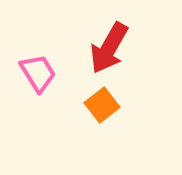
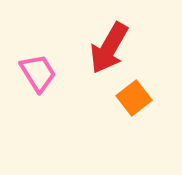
orange square: moved 32 px right, 7 px up
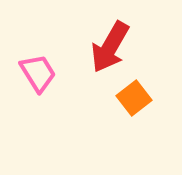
red arrow: moved 1 px right, 1 px up
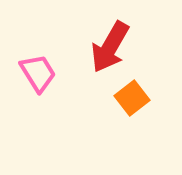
orange square: moved 2 px left
